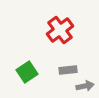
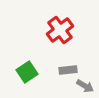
gray arrow: rotated 42 degrees clockwise
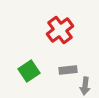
green square: moved 2 px right, 1 px up
gray arrow: rotated 66 degrees clockwise
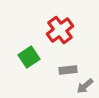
green square: moved 14 px up
gray arrow: rotated 42 degrees clockwise
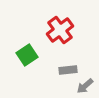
green square: moved 2 px left, 2 px up
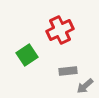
red cross: rotated 12 degrees clockwise
gray rectangle: moved 1 px down
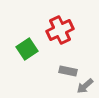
green square: moved 6 px up
gray rectangle: rotated 18 degrees clockwise
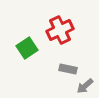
green square: moved 1 px up
gray rectangle: moved 2 px up
